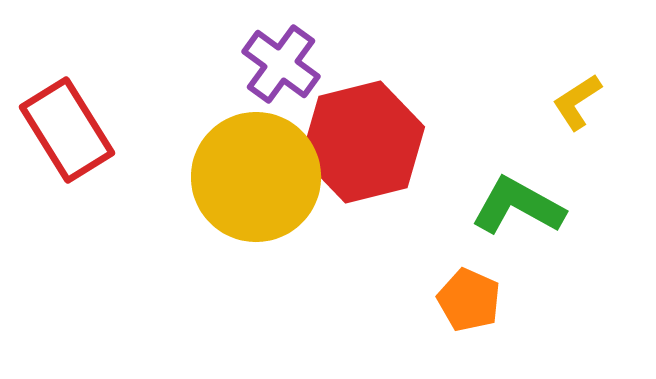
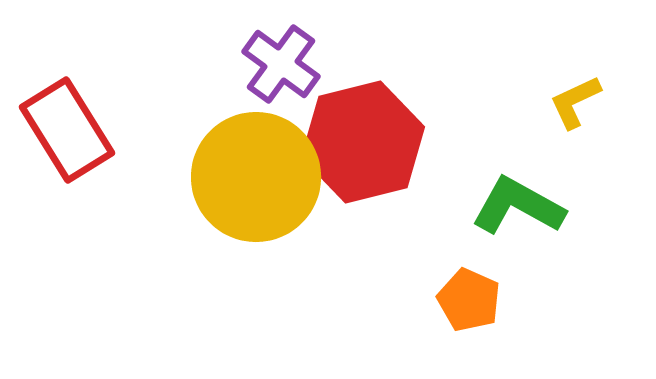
yellow L-shape: moved 2 px left; rotated 8 degrees clockwise
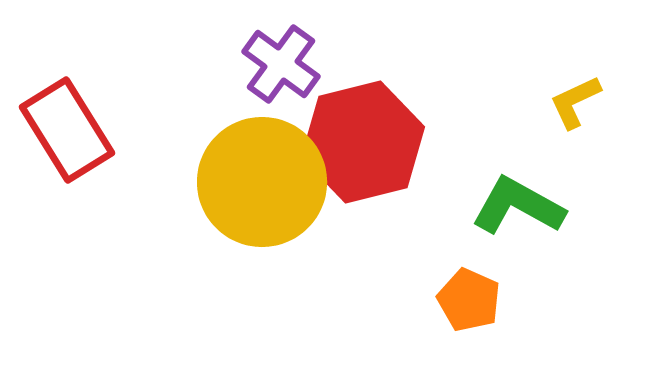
yellow circle: moved 6 px right, 5 px down
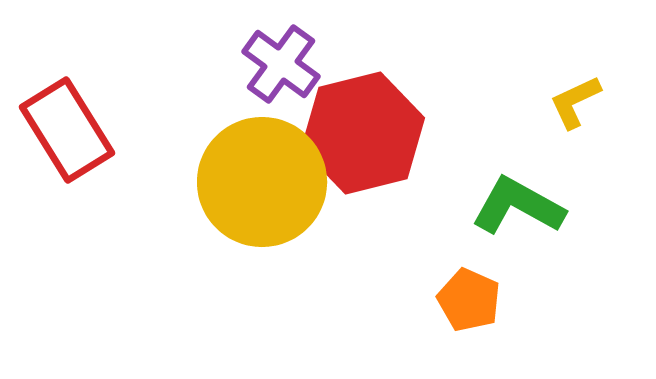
red hexagon: moved 9 px up
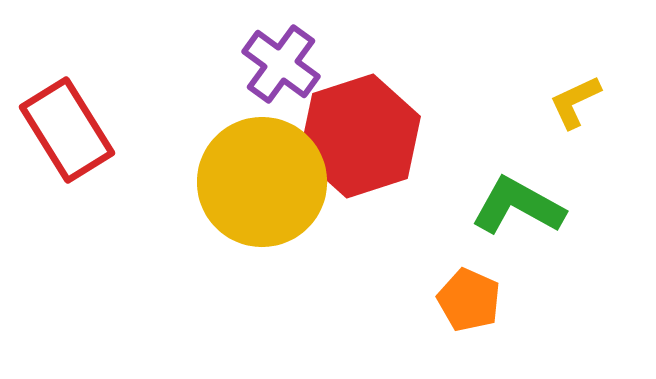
red hexagon: moved 3 px left, 3 px down; rotated 4 degrees counterclockwise
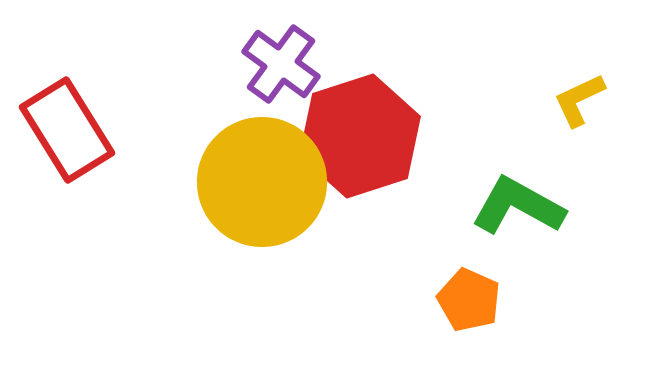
yellow L-shape: moved 4 px right, 2 px up
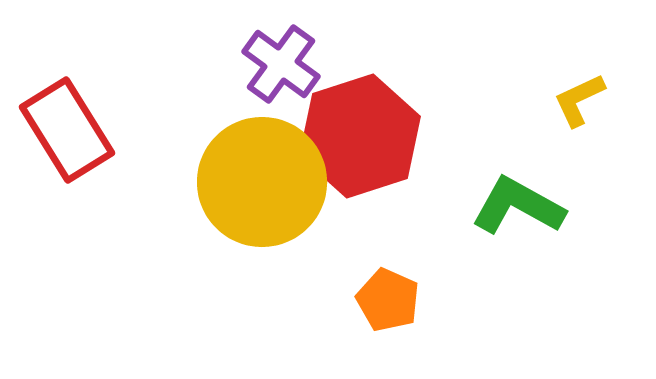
orange pentagon: moved 81 px left
